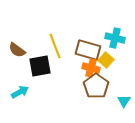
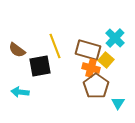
cyan cross: rotated 30 degrees clockwise
cyan arrow: rotated 144 degrees counterclockwise
cyan triangle: moved 6 px left, 2 px down
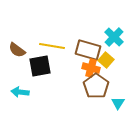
cyan cross: moved 1 px left, 1 px up
yellow line: moved 3 px left; rotated 60 degrees counterclockwise
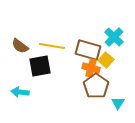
brown semicircle: moved 3 px right, 4 px up
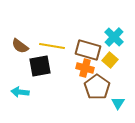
yellow square: moved 4 px right
orange cross: moved 6 px left
brown pentagon: moved 1 px right, 1 px down
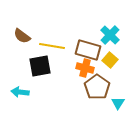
cyan cross: moved 4 px left, 2 px up
brown semicircle: moved 2 px right, 10 px up
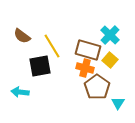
yellow line: rotated 50 degrees clockwise
